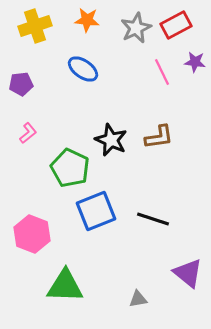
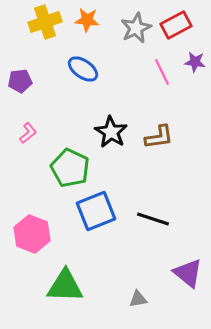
yellow cross: moved 10 px right, 4 px up
purple pentagon: moved 1 px left, 3 px up
black star: moved 8 px up; rotated 8 degrees clockwise
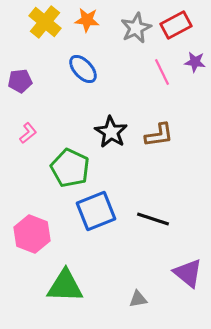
yellow cross: rotated 32 degrees counterclockwise
blue ellipse: rotated 12 degrees clockwise
brown L-shape: moved 2 px up
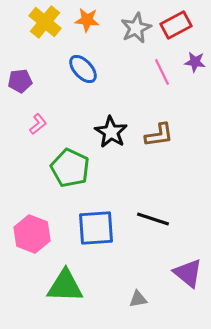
pink L-shape: moved 10 px right, 9 px up
blue square: moved 17 px down; rotated 18 degrees clockwise
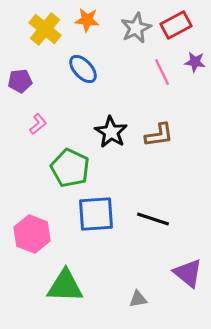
yellow cross: moved 7 px down
blue square: moved 14 px up
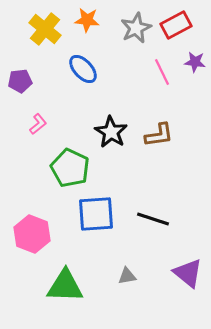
gray triangle: moved 11 px left, 23 px up
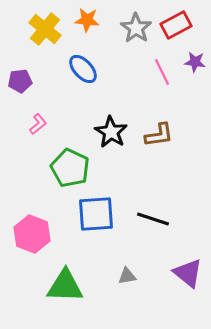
gray star: rotated 12 degrees counterclockwise
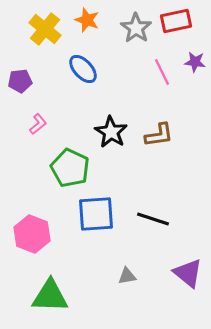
orange star: rotated 15 degrees clockwise
red rectangle: moved 4 px up; rotated 16 degrees clockwise
green triangle: moved 15 px left, 10 px down
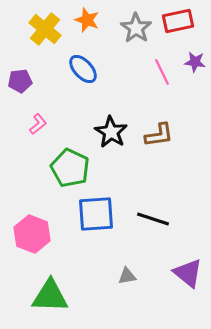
red rectangle: moved 2 px right
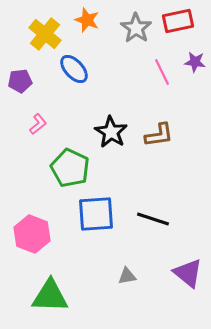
yellow cross: moved 5 px down
blue ellipse: moved 9 px left
